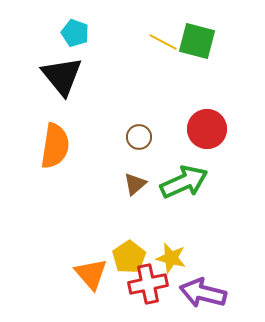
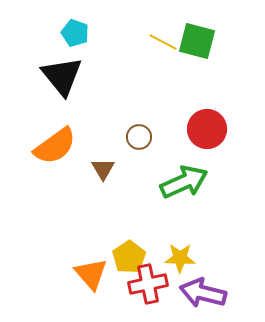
orange semicircle: rotated 45 degrees clockwise
brown triangle: moved 32 px left, 15 px up; rotated 20 degrees counterclockwise
yellow star: moved 9 px right; rotated 12 degrees counterclockwise
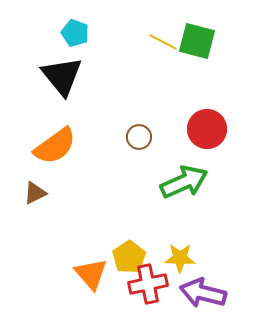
brown triangle: moved 68 px left, 24 px down; rotated 35 degrees clockwise
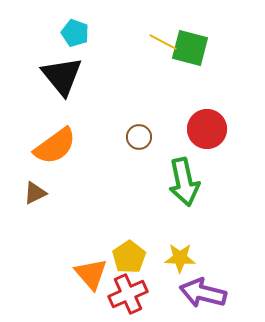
green square: moved 7 px left, 7 px down
green arrow: rotated 102 degrees clockwise
red cross: moved 20 px left, 10 px down; rotated 12 degrees counterclockwise
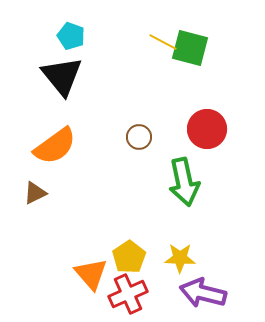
cyan pentagon: moved 4 px left, 3 px down
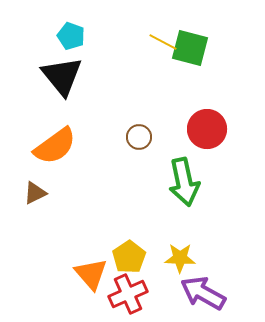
purple arrow: rotated 15 degrees clockwise
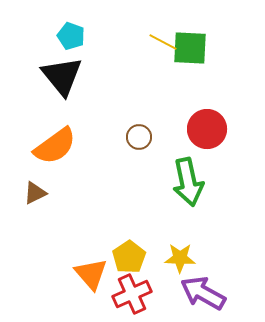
green square: rotated 12 degrees counterclockwise
green arrow: moved 4 px right
red cross: moved 4 px right
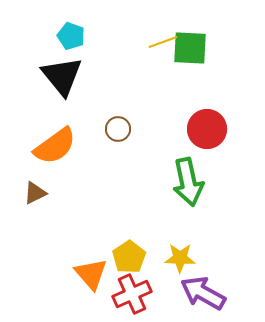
yellow line: rotated 48 degrees counterclockwise
brown circle: moved 21 px left, 8 px up
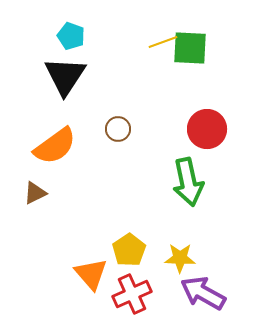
black triangle: moved 3 px right; rotated 12 degrees clockwise
yellow pentagon: moved 7 px up
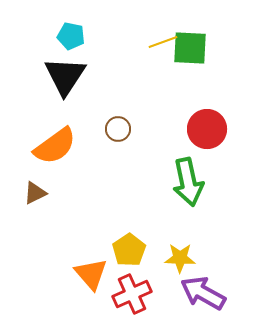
cyan pentagon: rotated 8 degrees counterclockwise
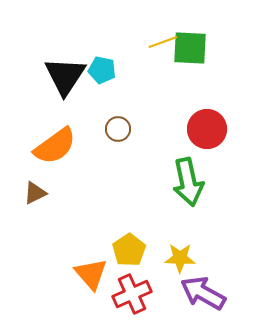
cyan pentagon: moved 31 px right, 34 px down
